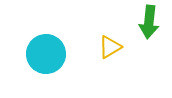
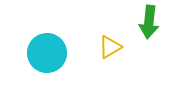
cyan circle: moved 1 px right, 1 px up
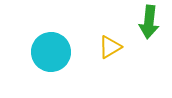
cyan circle: moved 4 px right, 1 px up
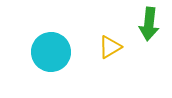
green arrow: moved 2 px down
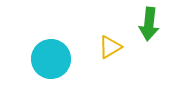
cyan circle: moved 7 px down
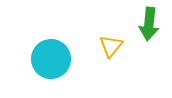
yellow triangle: moved 1 px right, 1 px up; rotated 20 degrees counterclockwise
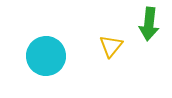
cyan circle: moved 5 px left, 3 px up
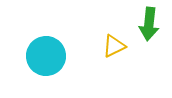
yellow triangle: moved 3 px right; rotated 25 degrees clockwise
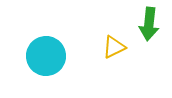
yellow triangle: moved 1 px down
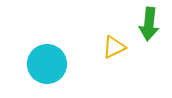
cyan circle: moved 1 px right, 8 px down
